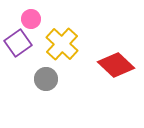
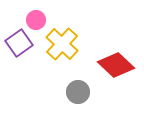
pink circle: moved 5 px right, 1 px down
purple square: moved 1 px right
gray circle: moved 32 px right, 13 px down
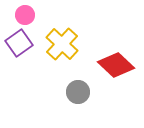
pink circle: moved 11 px left, 5 px up
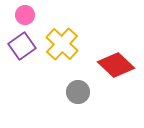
purple square: moved 3 px right, 3 px down
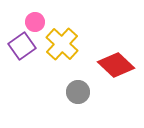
pink circle: moved 10 px right, 7 px down
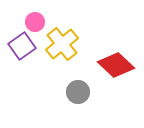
yellow cross: rotated 8 degrees clockwise
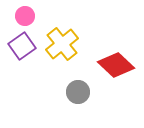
pink circle: moved 10 px left, 6 px up
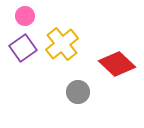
purple square: moved 1 px right, 2 px down
red diamond: moved 1 px right, 1 px up
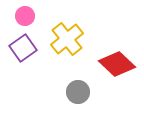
yellow cross: moved 5 px right, 5 px up
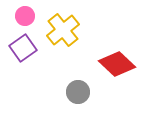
yellow cross: moved 4 px left, 9 px up
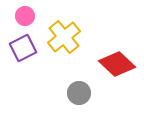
yellow cross: moved 1 px right, 7 px down
purple square: rotated 8 degrees clockwise
gray circle: moved 1 px right, 1 px down
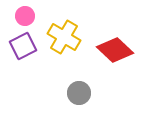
yellow cross: rotated 20 degrees counterclockwise
purple square: moved 2 px up
red diamond: moved 2 px left, 14 px up
